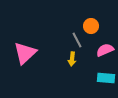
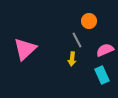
orange circle: moved 2 px left, 5 px up
pink triangle: moved 4 px up
cyan rectangle: moved 4 px left, 3 px up; rotated 60 degrees clockwise
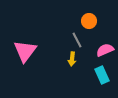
pink triangle: moved 2 px down; rotated 10 degrees counterclockwise
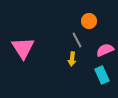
pink triangle: moved 2 px left, 3 px up; rotated 10 degrees counterclockwise
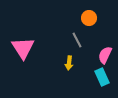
orange circle: moved 3 px up
pink semicircle: moved 5 px down; rotated 42 degrees counterclockwise
yellow arrow: moved 3 px left, 4 px down
cyan rectangle: moved 2 px down
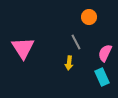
orange circle: moved 1 px up
gray line: moved 1 px left, 2 px down
pink semicircle: moved 2 px up
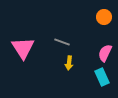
orange circle: moved 15 px right
gray line: moved 14 px left; rotated 42 degrees counterclockwise
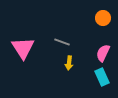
orange circle: moved 1 px left, 1 px down
pink semicircle: moved 2 px left
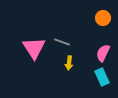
pink triangle: moved 11 px right
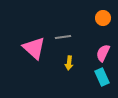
gray line: moved 1 px right, 5 px up; rotated 28 degrees counterclockwise
pink triangle: rotated 15 degrees counterclockwise
